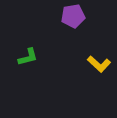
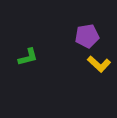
purple pentagon: moved 14 px right, 20 px down
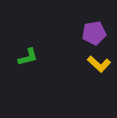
purple pentagon: moved 7 px right, 3 px up
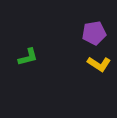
yellow L-shape: rotated 10 degrees counterclockwise
